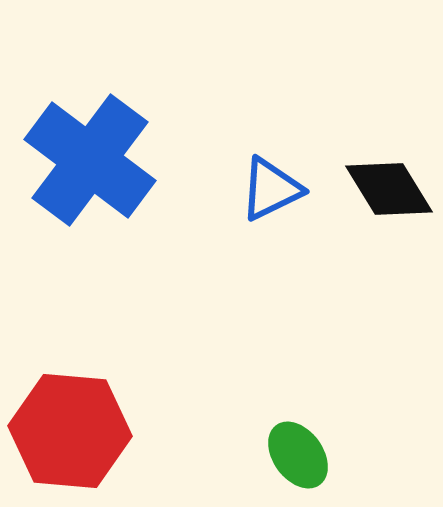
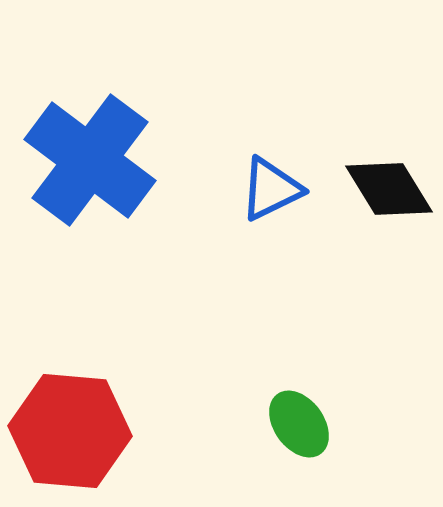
green ellipse: moved 1 px right, 31 px up
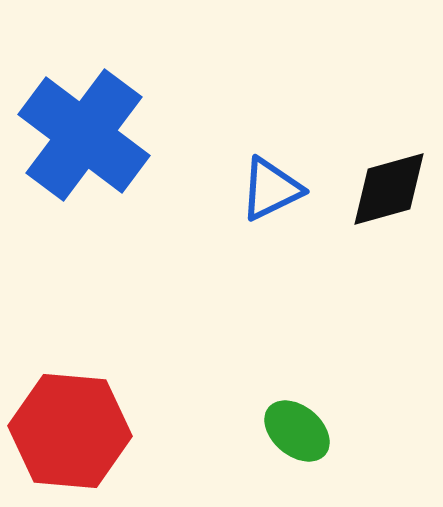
blue cross: moved 6 px left, 25 px up
black diamond: rotated 74 degrees counterclockwise
green ellipse: moved 2 px left, 7 px down; rotated 14 degrees counterclockwise
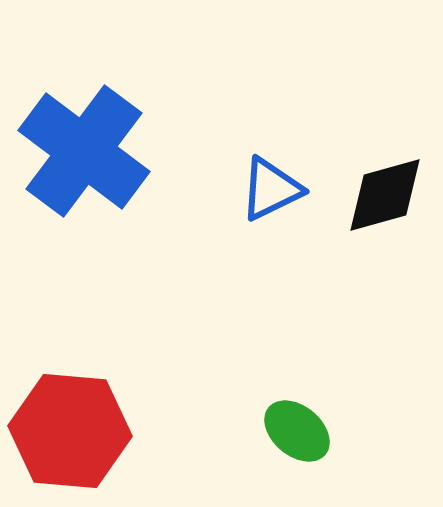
blue cross: moved 16 px down
black diamond: moved 4 px left, 6 px down
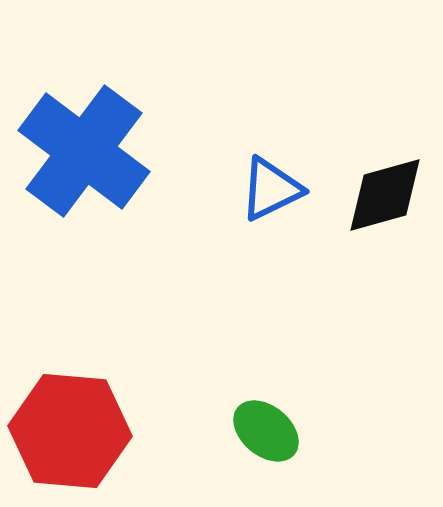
green ellipse: moved 31 px left
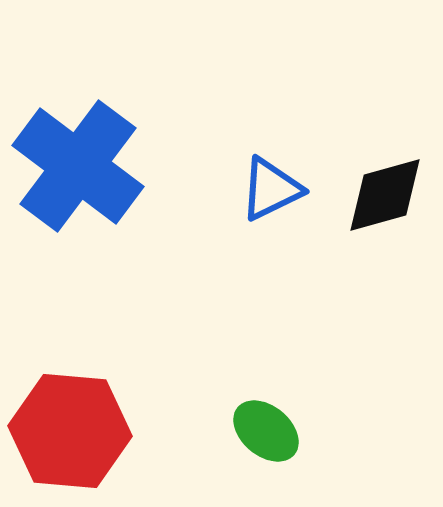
blue cross: moved 6 px left, 15 px down
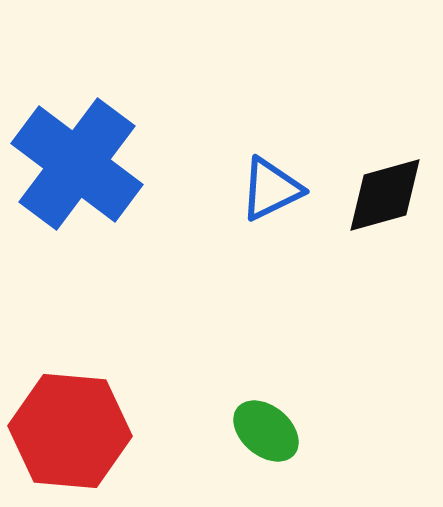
blue cross: moved 1 px left, 2 px up
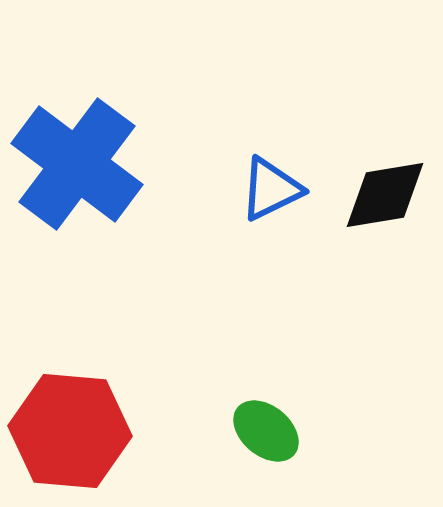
black diamond: rotated 6 degrees clockwise
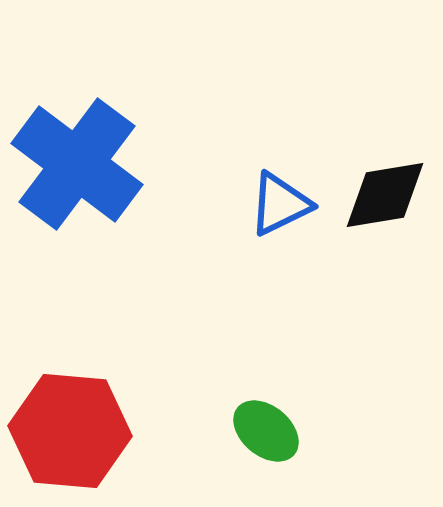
blue triangle: moved 9 px right, 15 px down
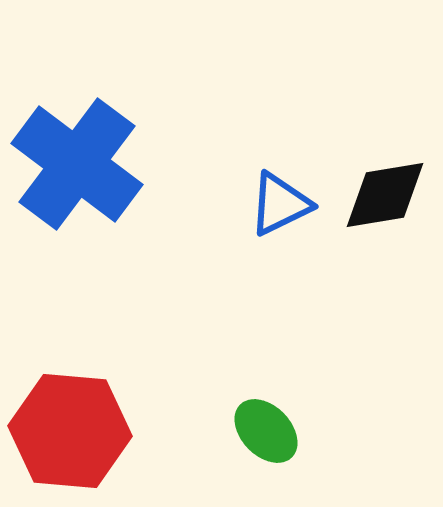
green ellipse: rotated 6 degrees clockwise
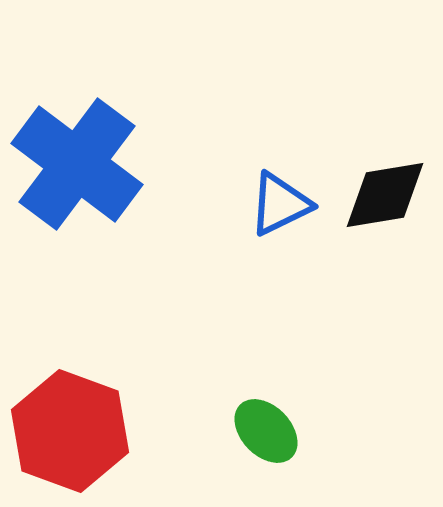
red hexagon: rotated 15 degrees clockwise
